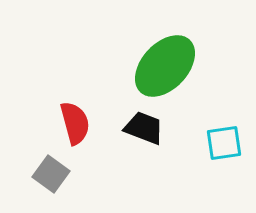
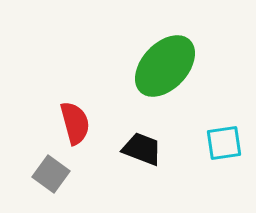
black trapezoid: moved 2 px left, 21 px down
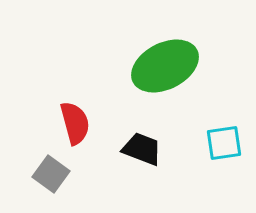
green ellipse: rotated 20 degrees clockwise
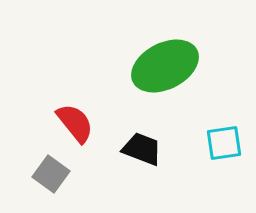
red semicircle: rotated 24 degrees counterclockwise
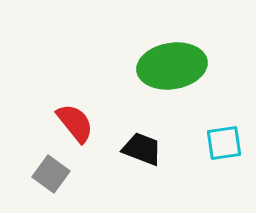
green ellipse: moved 7 px right; rotated 18 degrees clockwise
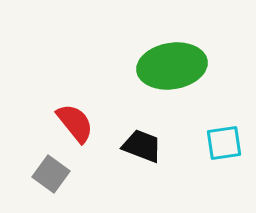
black trapezoid: moved 3 px up
